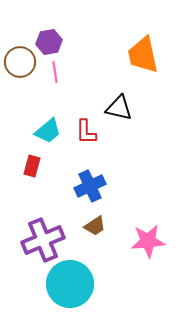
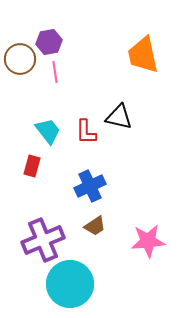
brown circle: moved 3 px up
black triangle: moved 9 px down
cyan trapezoid: rotated 88 degrees counterclockwise
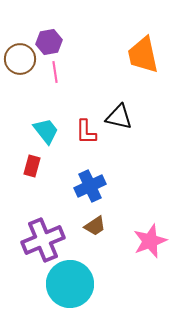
cyan trapezoid: moved 2 px left
pink star: moved 2 px right; rotated 16 degrees counterclockwise
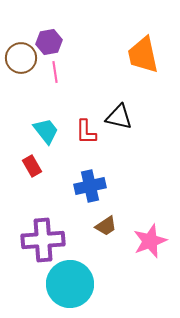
brown circle: moved 1 px right, 1 px up
red rectangle: rotated 45 degrees counterclockwise
blue cross: rotated 12 degrees clockwise
brown trapezoid: moved 11 px right
purple cross: rotated 18 degrees clockwise
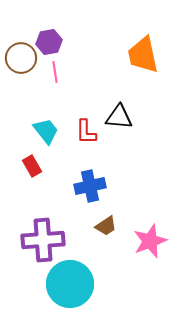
black triangle: rotated 8 degrees counterclockwise
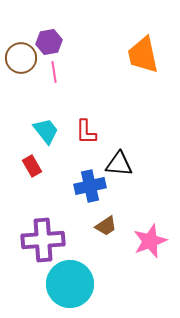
pink line: moved 1 px left
black triangle: moved 47 px down
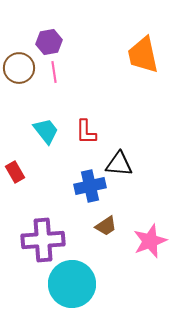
brown circle: moved 2 px left, 10 px down
red rectangle: moved 17 px left, 6 px down
cyan circle: moved 2 px right
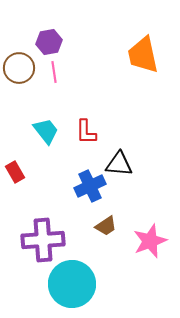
blue cross: rotated 12 degrees counterclockwise
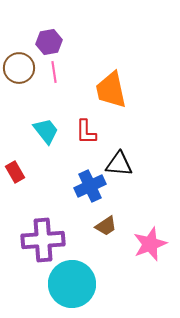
orange trapezoid: moved 32 px left, 35 px down
pink star: moved 3 px down
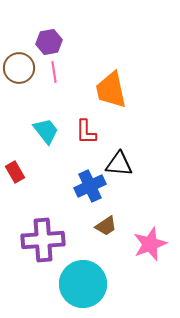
cyan circle: moved 11 px right
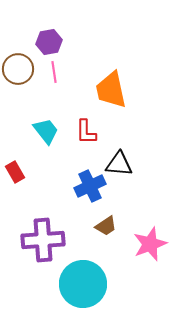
brown circle: moved 1 px left, 1 px down
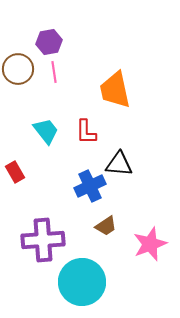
orange trapezoid: moved 4 px right
cyan circle: moved 1 px left, 2 px up
